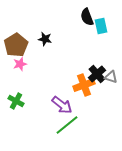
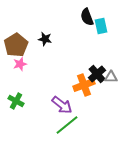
gray triangle: rotated 16 degrees counterclockwise
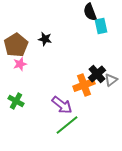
black semicircle: moved 3 px right, 5 px up
gray triangle: moved 3 px down; rotated 40 degrees counterclockwise
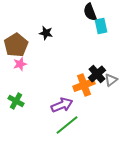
black star: moved 1 px right, 6 px up
purple arrow: rotated 60 degrees counterclockwise
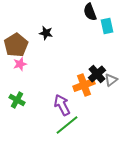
cyan rectangle: moved 6 px right
green cross: moved 1 px right, 1 px up
purple arrow: rotated 95 degrees counterclockwise
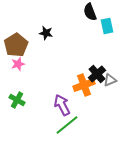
pink star: moved 2 px left
gray triangle: moved 1 px left; rotated 16 degrees clockwise
